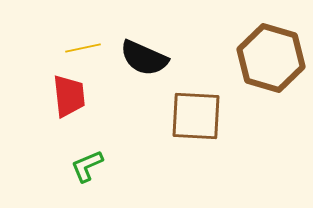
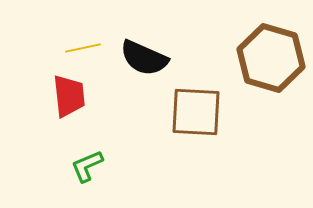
brown square: moved 4 px up
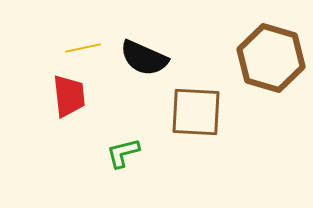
green L-shape: moved 36 px right, 13 px up; rotated 9 degrees clockwise
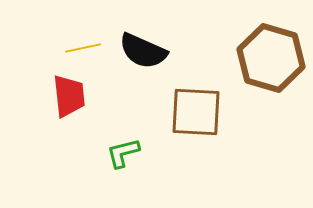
black semicircle: moved 1 px left, 7 px up
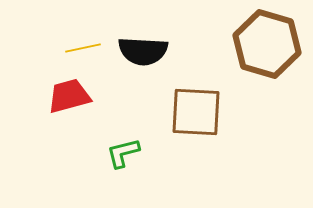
black semicircle: rotated 21 degrees counterclockwise
brown hexagon: moved 4 px left, 14 px up
red trapezoid: rotated 99 degrees counterclockwise
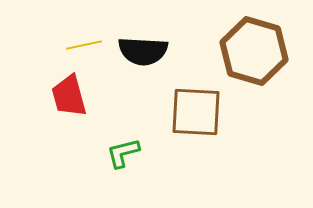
brown hexagon: moved 13 px left, 7 px down
yellow line: moved 1 px right, 3 px up
red trapezoid: rotated 90 degrees counterclockwise
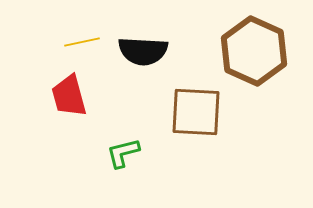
yellow line: moved 2 px left, 3 px up
brown hexagon: rotated 8 degrees clockwise
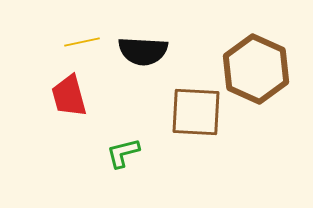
brown hexagon: moved 2 px right, 18 px down
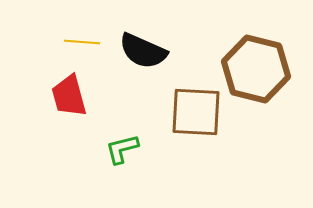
yellow line: rotated 16 degrees clockwise
black semicircle: rotated 21 degrees clockwise
brown hexagon: rotated 10 degrees counterclockwise
green L-shape: moved 1 px left, 4 px up
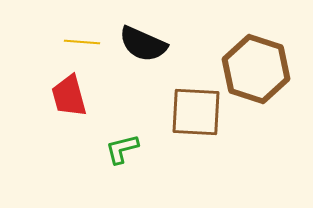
black semicircle: moved 7 px up
brown hexagon: rotated 4 degrees clockwise
